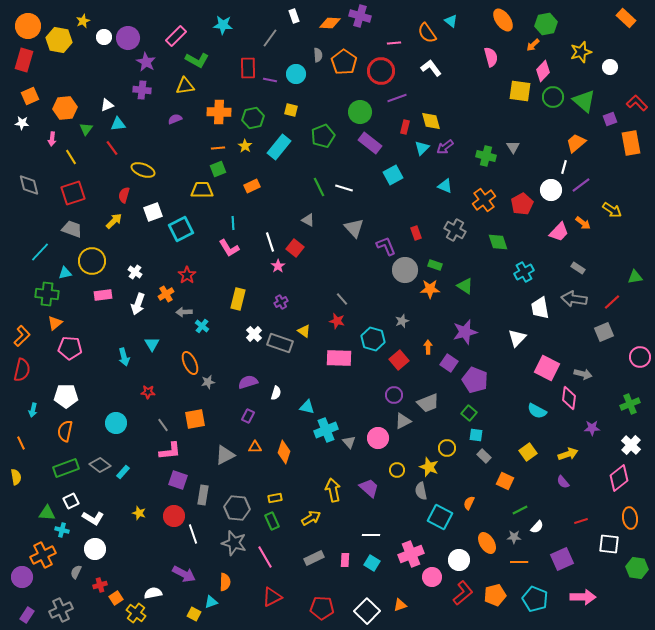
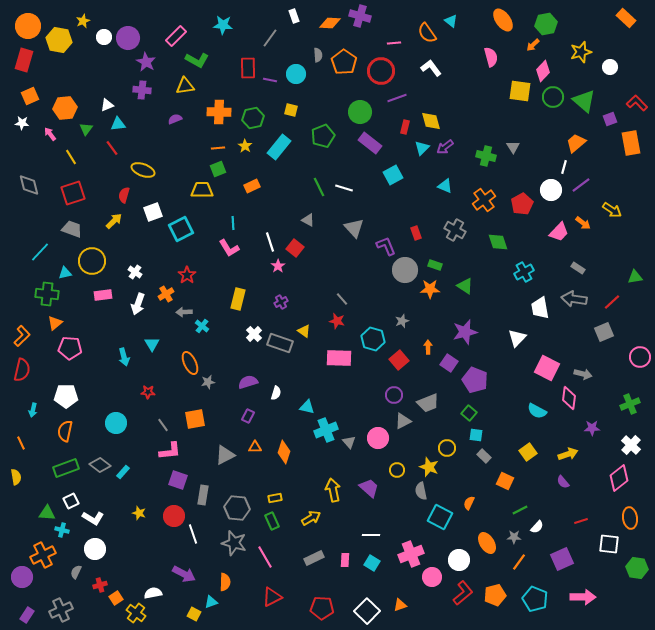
pink arrow at (52, 139): moved 2 px left, 5 px up; rotated 136 degrees clockwise
orange line at (519, 562): rotated 54 degrees counterclockwise
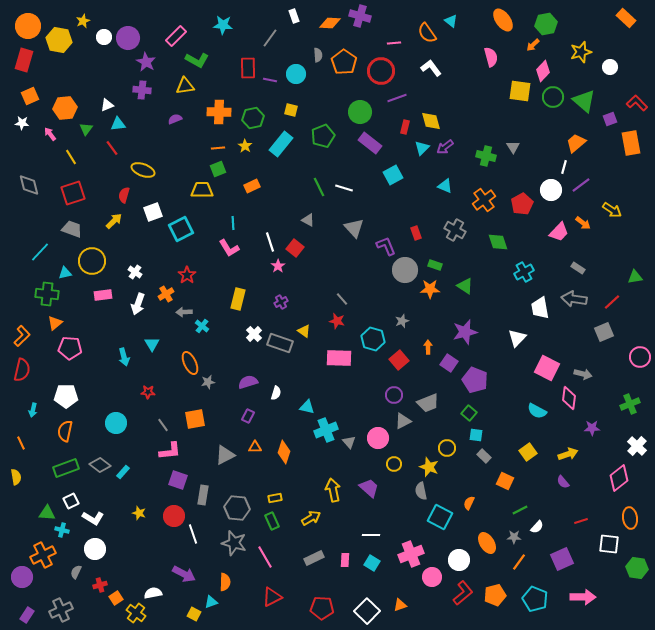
cyan rectangle at (279, 147): moved 2 px right, 3 px up
white cross at (631, 445): moved 6 px right, 1 px down
yellow circle at (397, 470): moved 3 px left, 6 px up
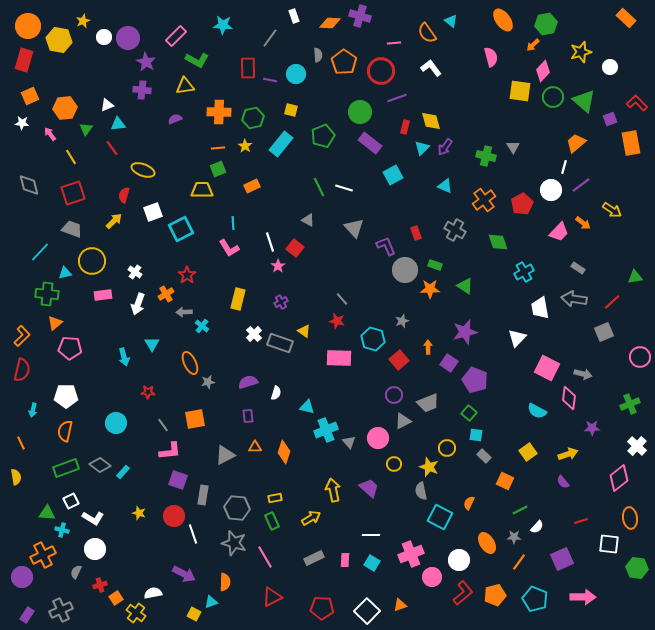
purple arrow at (445, 147): rotated 18 degrees counterclockwise
purple rectangle at (248, 416): rotated 32 degrees counterclockwise
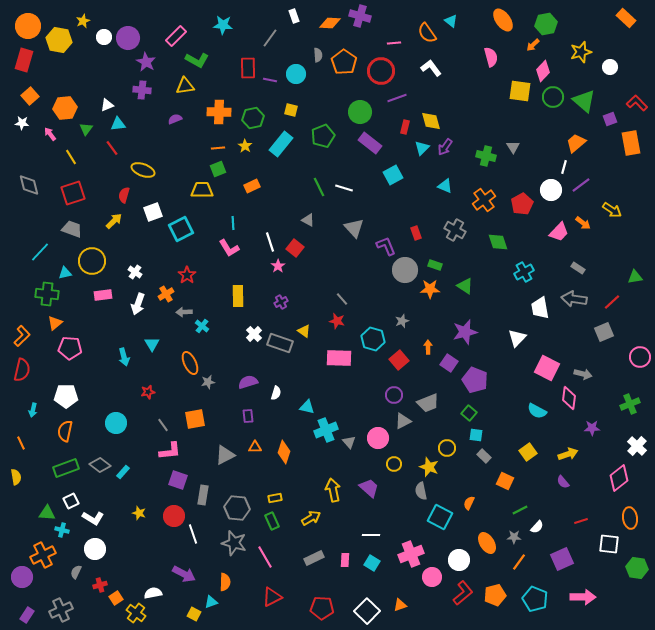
orange square at (30, 96): rotated 18 degrees counterclockwise
yellow rectangle at (238, 299): moved 3 px up; rotated 15 degrees counterclockwise
red star at (148, 392): rotated 16 degrees counterclockwise
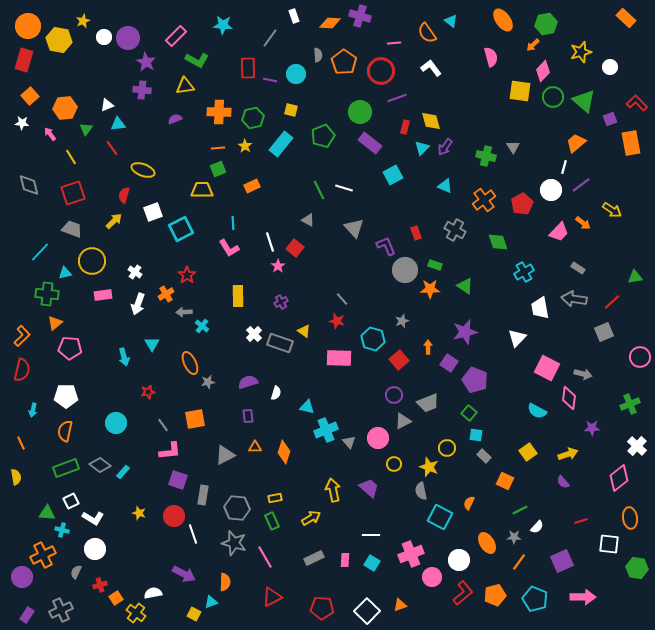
green line at (319, 187): moved 3 px down
purple square at (562, 559): moved 2 px down
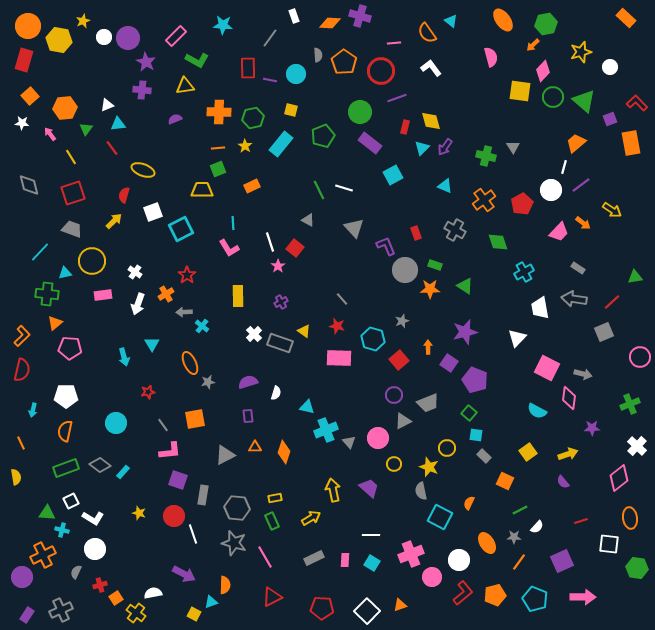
red star at (337, 321): moved 5 px down
orange semicircle at (225, 582): moved 3 px down
